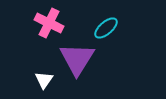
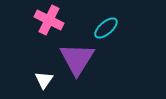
pink cross: moved 3 px up
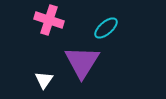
pink cross: rotated 8 degrees counterclockwise
purple triangle: moved 5 px right, 3 px down
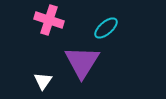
white triangle: moved 1 px left, 1 px down
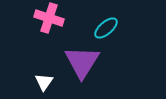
pink cross: moved 2 px up
white triangle: moved 1 px right, 1 px down
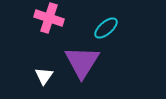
white triangle: moved 6 px up
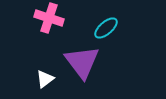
purple triangle: rotated 9 degrees counterclockwise
white triangle: moved 1 px right, 3 px down; rotated 18 degrees clockwise
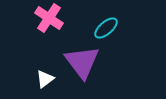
pink cross: rotated 16 degrees clockwise
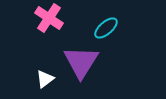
purple triangle: moved 1 px left; rotated 9 degrees clockwise
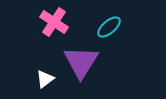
pink cross: moved 5 px right, 4 px down
cyan ellipse: moved 3 px right, 1 px up
